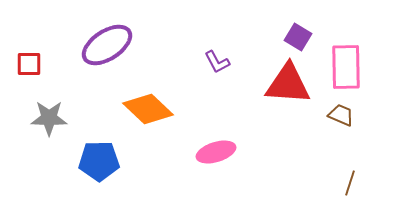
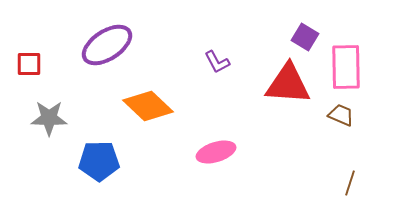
purple square: moved 7 px right
orange diamond: moved 3 px up
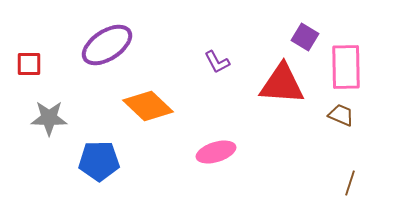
red triangle: moved 6 px left
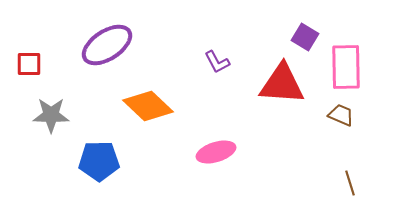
gray star: moved 2 px right, 3 px up
brown line: rotated 35 degrees counterclockwise
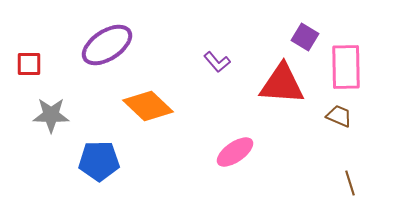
purple L-shape: rotated 12 degrees counterclockwise
brown trapezoid: moved 2 px left, 1 px down
pink ellipse: moved 19 px right; rotated 18 degrees counterclockwise
